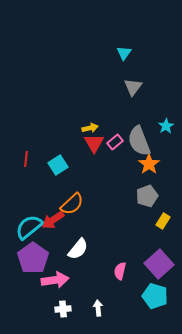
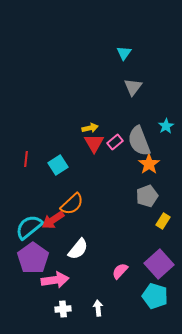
pink semicircle: rotated 30 degrees clockwise
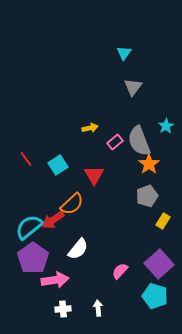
red triangle: moved 32 px down
red line: rotated 42 degrees counterclockwise
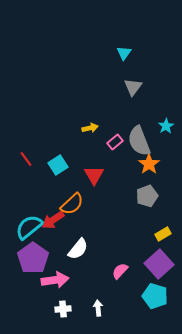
yellow rectangle: moved 13 px down; rotated 28 degrees clockwise
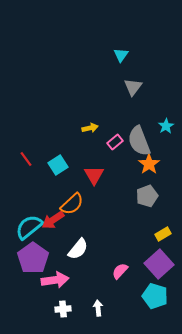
cyan triangle: moved 3 px left, 2 px down
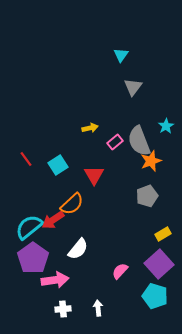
orange star: moved 2 px right, 3 px up; rotated 15 degrees clockwise
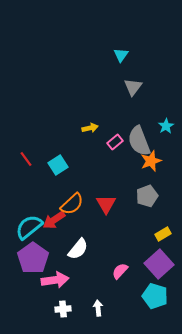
red triangle: moved 12 px right, 29 px down
red arrow: moved 1 px right
